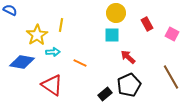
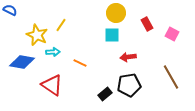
yellow line: rotated 24 degrees clockwise
yellow star: rotated 15 degrees counterclockwise
red arrow: rotated 49 degrees counterclockwise
black pentagon: rotated 15 degrees clockwise
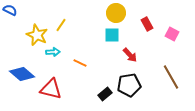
red arrow: moved 2 px right, 2 px up; rotated 126 degrees counterclockwise
blue diamond: moved 12 px down; rotated 30 degrees clockwise
red triangle: moved 1 px left, 4 px down; rotated 20 degrees counterclockwise
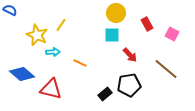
brown line: moved 5 px left, 8 px up; rotated 20 degrees counterclockwise
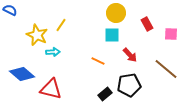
pink square: moved 1 px left; rotated 24 degrees counterclockwise
orange line: moved 18 px right, 2 px up
